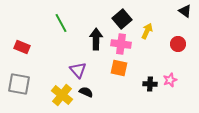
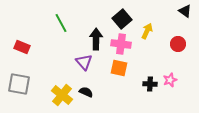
purple triangle: moved 6 px right, 8 px up
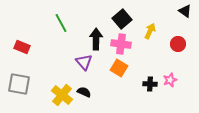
yellow arrow: moved 3 px right
orange square: rotated 18 degrees clockwise
black semicircle: moved 2 px left
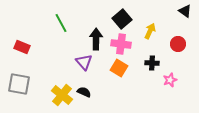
black cross: moved 2 px right, 21 px up
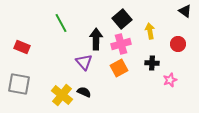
yellow arrow: rotated 35 degrees counterclockwise
pink cross: rotated 24 degrees counterclockwise
orange square: rotated 30 degrees clockwise
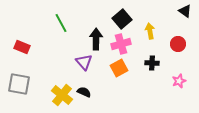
pink star: moved 9 px right, 1 px down
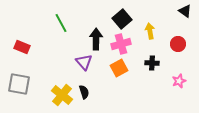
black semicircle: rotated 48 degrees clockwise
